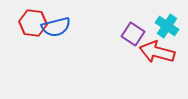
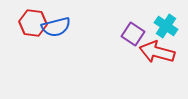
cyan cross: moved 1 px left
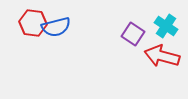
red arrow: moved 5 px right, 4 px down
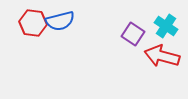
blue semicircle: moved 4 px right, 6 px up
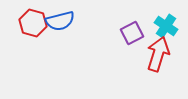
red hexagon: rotated 8 degrees clockwise
purple square: moved 1 px left, 1 px up; rotated 30 degrees clockwise
red arrow: moved 4 px left, 2 px up; rotated 92 degrees clockwise
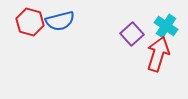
red hexagon: moved 3 px left, 1 px up
purple square: moved 1 px down; rotated 15 degrees counterclockwise
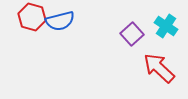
red hexagon: moved 2 px right, 5 px up
red arrow: moved 1 px right, 14 px down; rotated 64 degrees counterclockwise
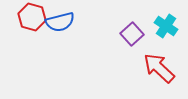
blue semicircle: moved 1 px down
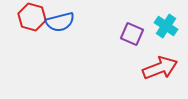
purple square: rotated 25 degrees counterclockwise
red arrow: moved 1 px right; rotated 116 degrees clockwise
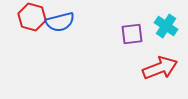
purple square: rotated 30 degrees counterclockwise
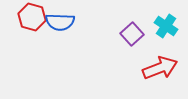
blue semicircle: rotated 16 degrees clockwise
purple square: rotated 35 degrees counterclockwise
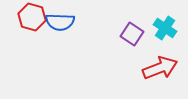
cyan cross: moved 1 px left, 2 px down
purple square: rotated 15 degrees counterclockwise
